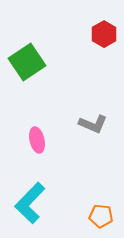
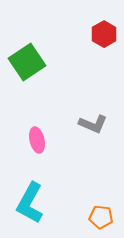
cyan L-shape: rotated 15 degrees counterclockwise
orange pentagon: moved 1 px down
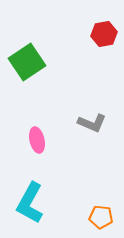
red hexagon: rotated 20 degrees clockwise
gray L-shape: moved 1 px left, 1 px up
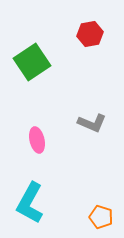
red hexagon: moved 14 px left
green square: moved 5 px right
orange pentagon: rotated 10 degrees clockwise
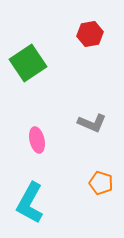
green square: moved 4 px left, 1 px down
orange pentagon: moved 34 px up
